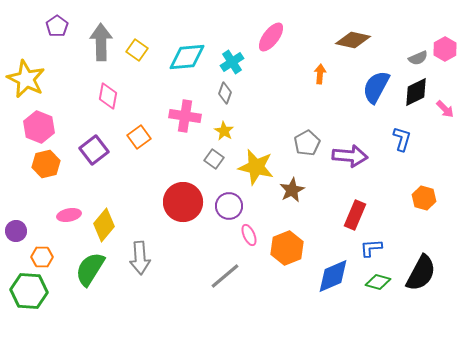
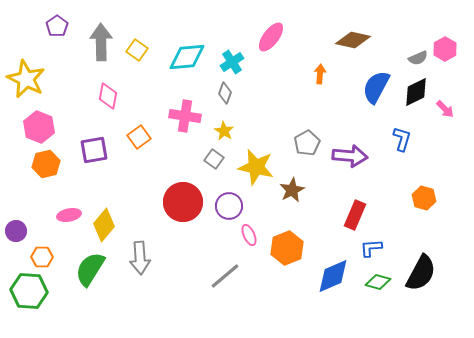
purple square at (94, 150): rotated 28 degrees clockwise
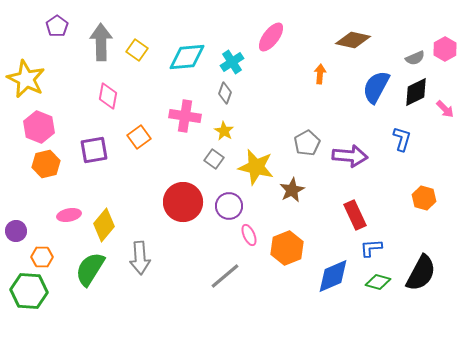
gray semicircle at (418, 58): moved 3 px left
red rectangle at (355, 215): rotated 48 degrees counterclockwise
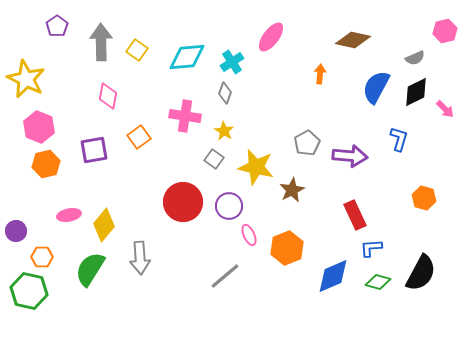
pink hexagon at (445, 49): moved 18 px up; rotated 15 degrees clockwise
blue L-shape at (402, 139): moved 3 px left
green hexagon at (29, 291): rotated 9 degrees clockwise
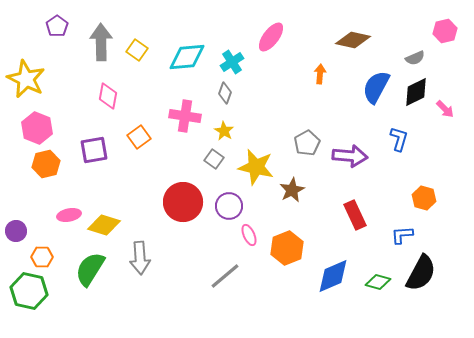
pink hexagon at (39, 127): moved 2 px left, 1 px down
yellow diamond at (104, 225): rotated 68 degrees clockwise
blue L-shape at (371, 248): moved 31 px right, 13 px up
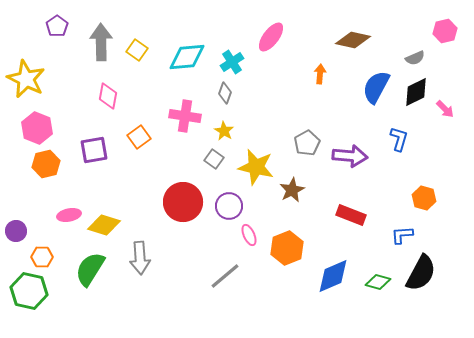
red rectangle at (355, 215): moved 4 px left; rotated 44 degrees counterclockwise
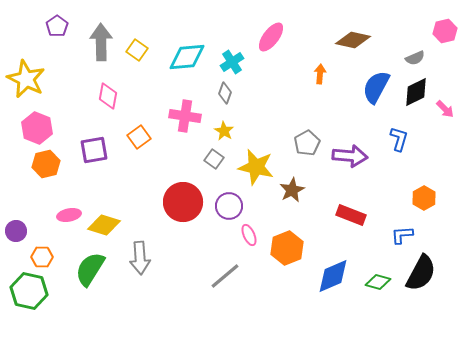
orange hexagon at (424, 198): rotated 15 degrees clockwise
